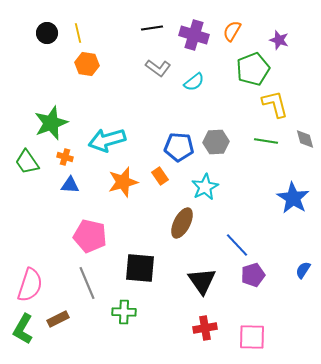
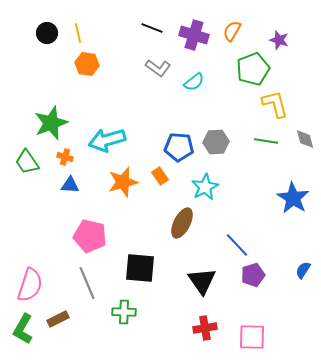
black line: rotated 30 degrees clockwise
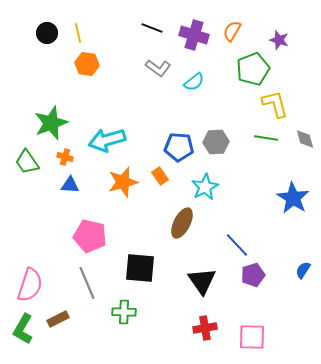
green line: moved 3 px up
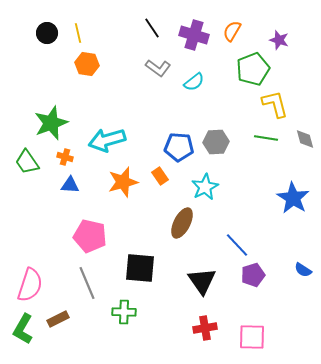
black line: rotated 35 degrees clockwise
blue semicircle: rotated 90 degrees counterclockwise
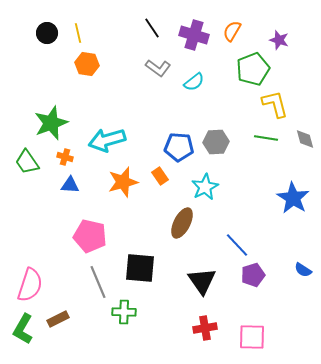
gray line: moved 11 px right, 1 px up
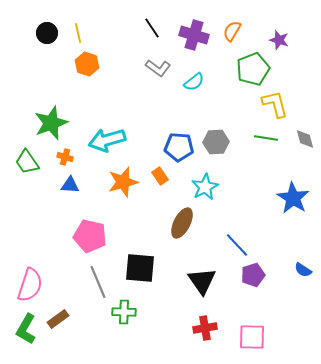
orange hexagon: rotated 10 degrees clockwise
brown rectangle: rotated 10 degrees counterclockwise
green L-shape: moved 3 px right
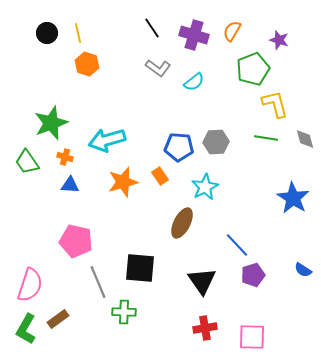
pink pentagon: moved 14 px left, 5 px down
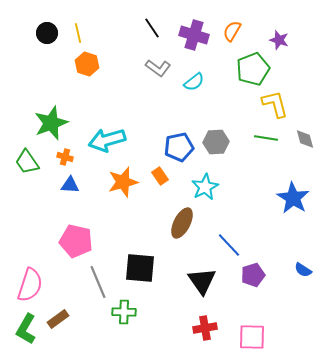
blue pentagon: rotated 16 degrees counterclockwise
blue line: moved 8 px left
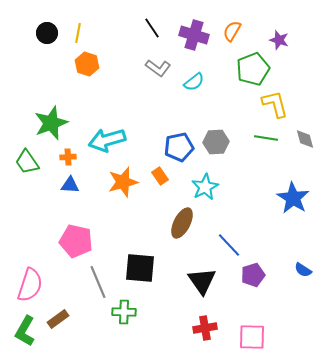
yellow line: rotated 24 degrees clockwise
orange cross: moved 3 px right; rotated 21 degrees counterclockwise
green L-shape: moved 1 px left, 2 px down
